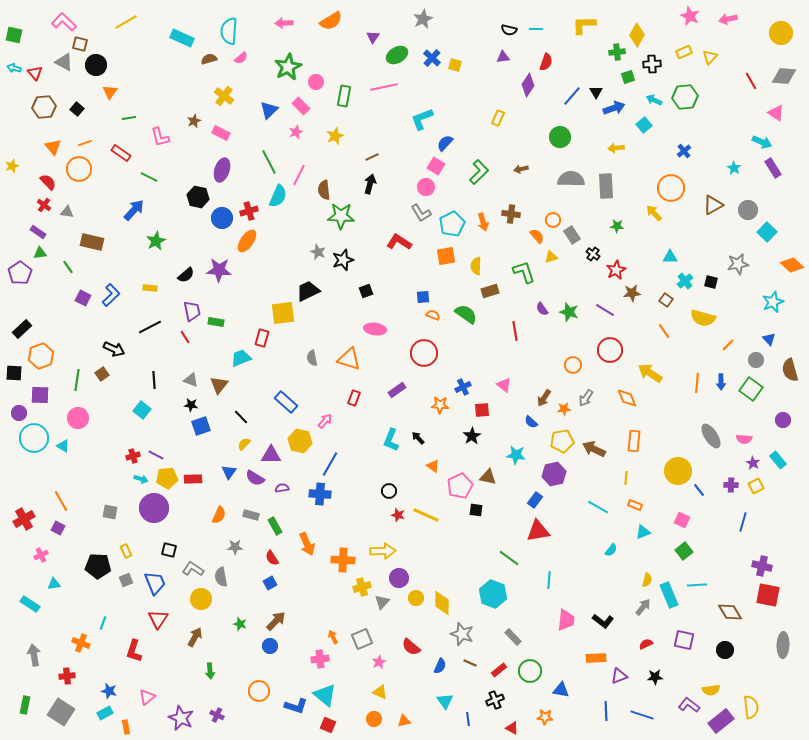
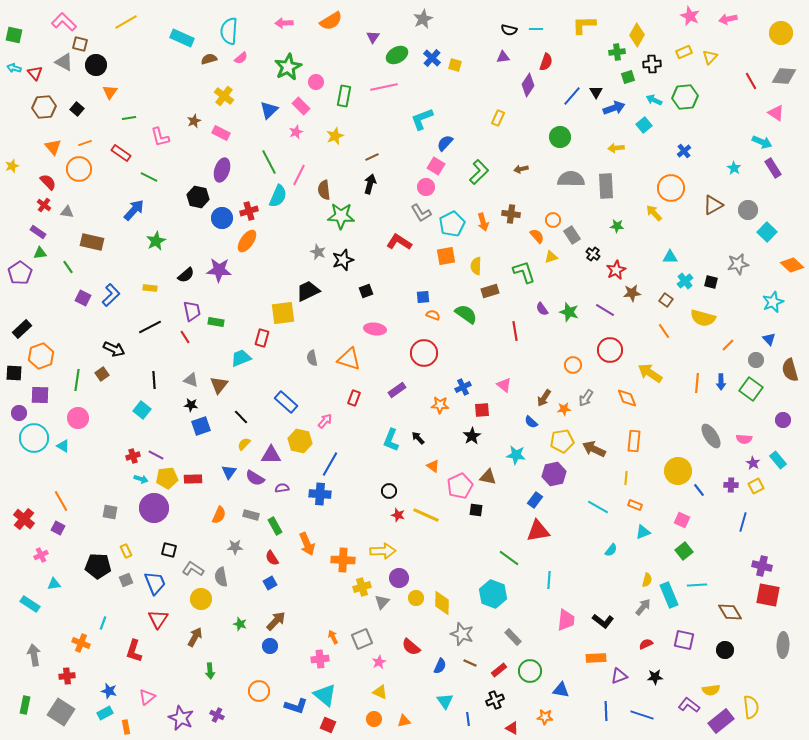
red cross at (24, 519): rotated 20 degrees counterclockwise
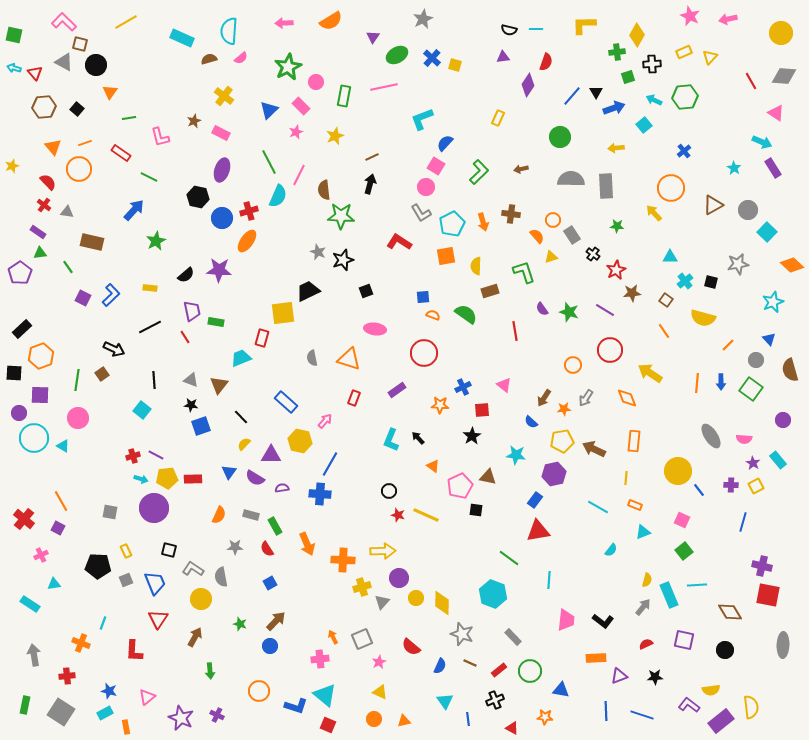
red semicircle at (272, 558): moved 5 px left, 9 px up
red L-shape at (134, 651): rotated 15 degrees counterclockwise
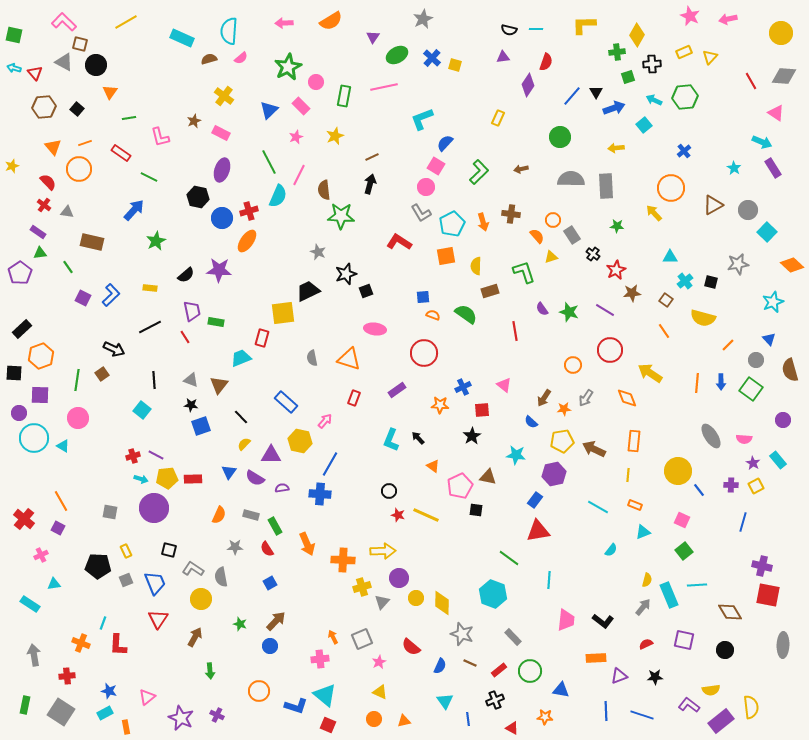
pink star at (296, 132): moved 5 px down
black star at (343, 260): moved 3 px right, 14 px down
yellow line at (626, 478): moved 2 px right, 3 px up
red L-shape at (134, 651): moved 16 px left, 6 px up
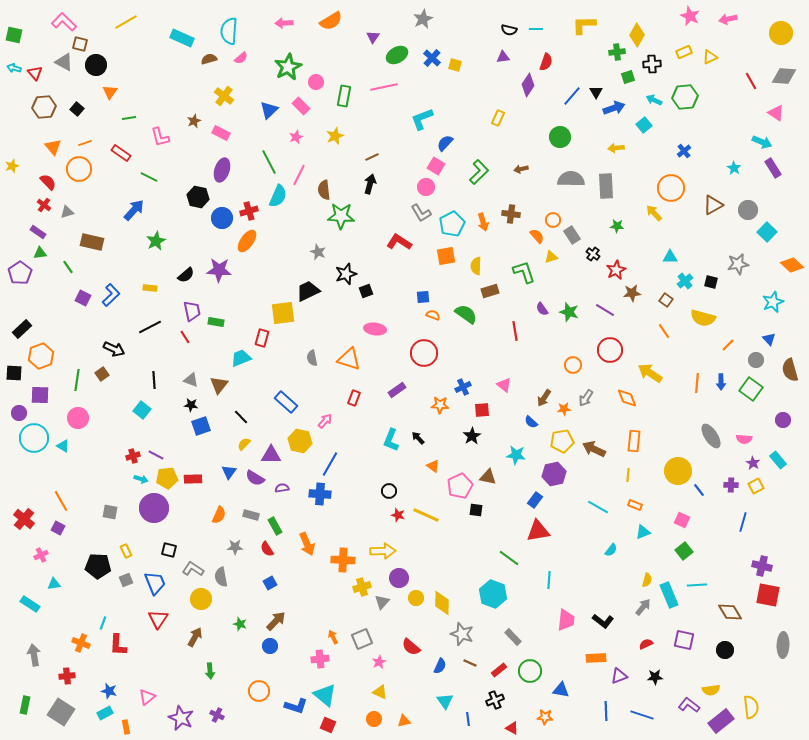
yellow triangle at (710, 57): rotated 21 degrees clockwise
gray triangle at (67, 212): rotated 24 degrees counterclockwise
